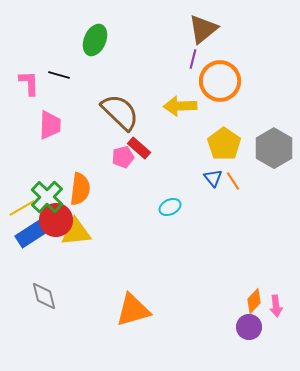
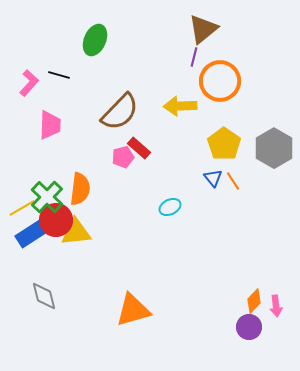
purple line: moved 1 px right, 2 px up
pink L-shape: rotated 44 degrees clockwise
brown semicircle: rotated 90 degrees clockwise
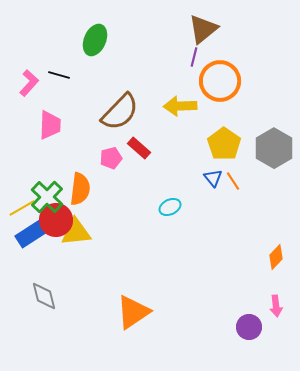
pink pentagon: moved 12 px left, 1 px down
orange diamond: moved 22 px right, 44 px up
orange triangle: moved 2 px down; rotated 18 degrees counterclockwise
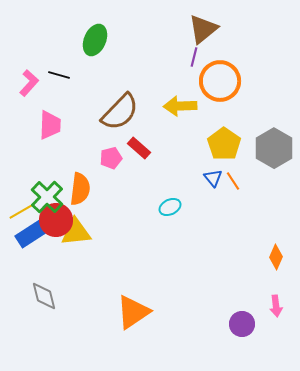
yellow line: moved 3 px down
orange diamond: rotated 20 degrees counterclockwise
purple circle: moved 7 px left, 3 px up
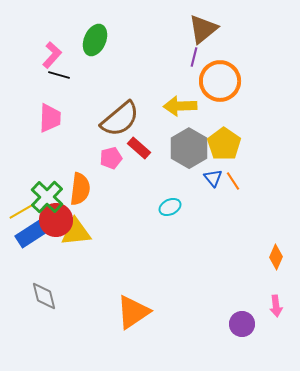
pink L-shape: moved 23 px right, 28 px up
brown semicircle: moved 7 px down; rotated 6 degrees clockwise
pink trapezoid: moved 7 px up
gray hexagon: moved 85 px left
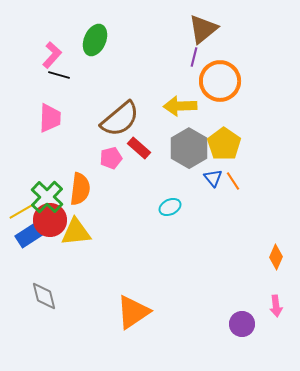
red circle: moved 6 px left
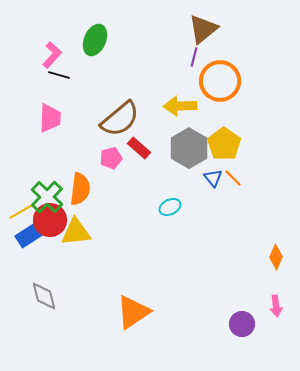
orange line: moved 3 px up; rotated 12 degrees counterclockwise
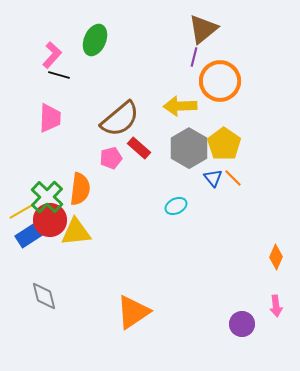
cyan ellipse: moved 6 px right, 1 px up
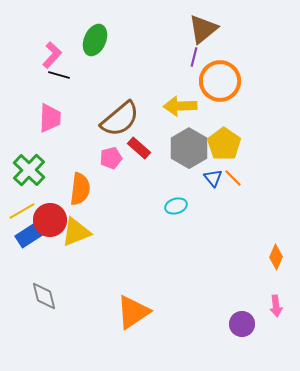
green cross: moved 18 px left, 27 px up
cyan ellipse: rotated 10 degrees clockwise
yellow triangle: rotated 16 degrees counterclockwise
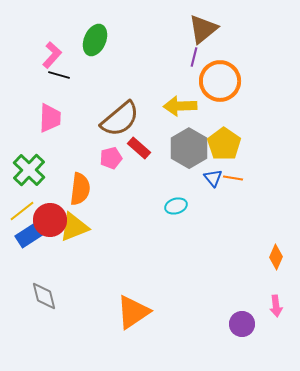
orange line: rotated 36 degrees counterclockwise
yellow line: rotated 8 degrees counterclockwise
yellow triangle: moved 2 px left, 5 px up
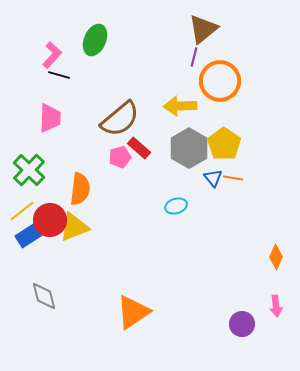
pink pentagon: moved 9 px right, 1 px up
